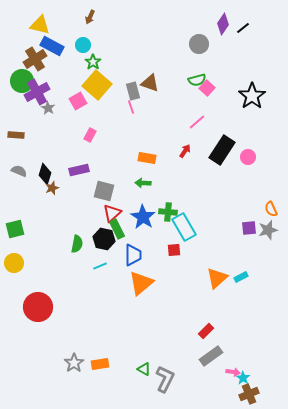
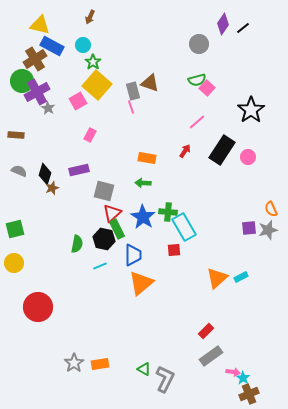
black star at (252, 96): moved 1 px left, 14 px down
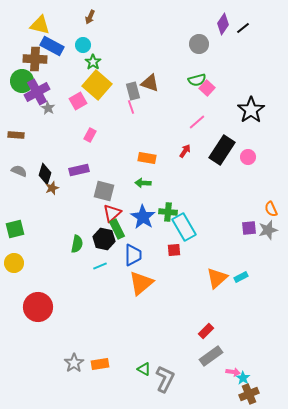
brown cross at (35, 59): rotated 35 degrees clockwise
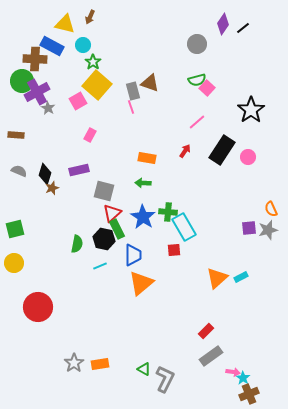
yellow triangle at (40, 25): moved 25 px right, 1 px up
gray circle at (199, 44): moved 2 px left
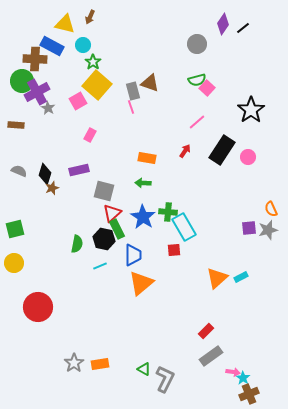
brown rectangle at (16, 135): moved 10 px up
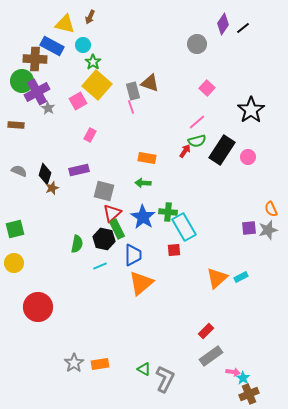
green semicircle at (197, 80): moved 61 px down
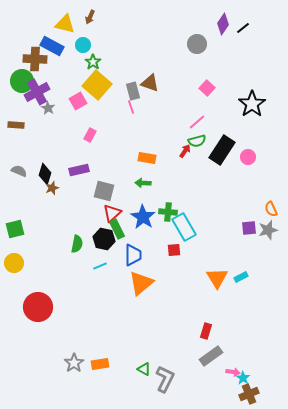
black star at (251, 110): moved 1 px right, 6 px up
orange triangle at (217, 278): rotated 20 degrees counterclockwise
red rectangle at (206, 331): rotated 28 degrees counterclockwise
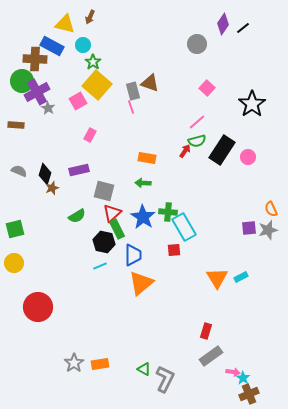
black hexagon at (104, 239): moved 3 px down
green semicircle at (77, 244): moved 28 px up; rotated 48 degrees clockwise
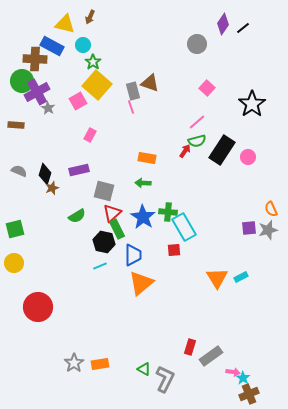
red rectangle at (206, 331): moved 16 px left, 16 px down
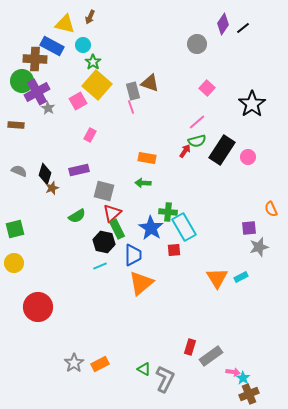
blue star at (143, 217): moved 8 px right, 11 px down
gray star at (268, 230): moved 9 px left, 17 px down
orange rectangle at (100, 364): rotated 18 degrees counterclockwise
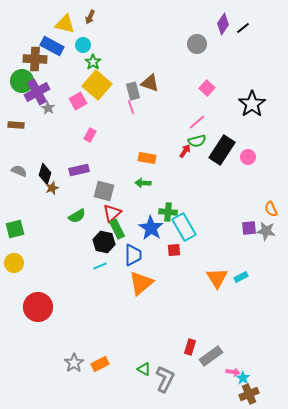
gray star at (259, 247): moved 7 px right, 16 px up; rotated 24 degrees clockwise
